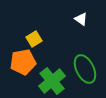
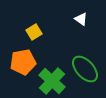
yellow square: moved 7 px up
green ellipse: rotated 16 degrees counterclockwise
green cross: rotated 8 degrees counterclockwise
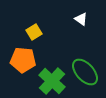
orange pentagon: moved 2 px up; rotated 15 degrees clockwise
green ellipse: moved 3 px down
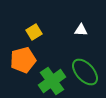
white triangle: moved 11 px down; rotated 32 degrees counterclockwise
orange pentagon: rotated 20 degrees counterclockwise
green cross: rotated 12 degrees clockwise
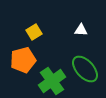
green ellipse: moved 3 px up
